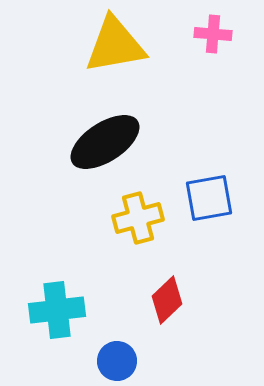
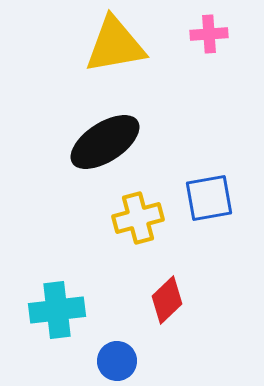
pink cross: moved 4 px left; rotated 9 degrees counterclockwise
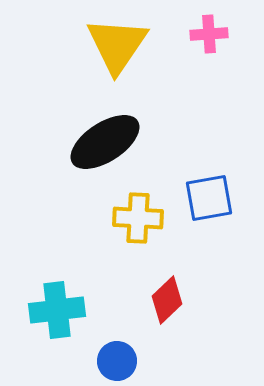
yellow triangle: moved 2 px right; rotated 46 degrees counterclockwise
yellow cross: rotated 18 degrees clockwise
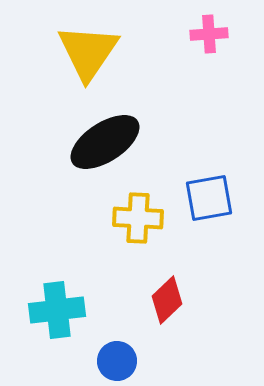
yellow triangle: moved 29 px left, 7 px down
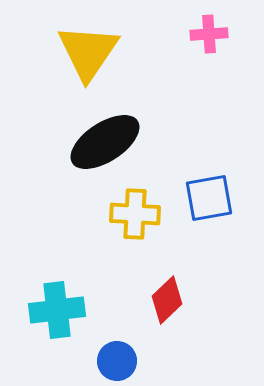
yellow cross: moved 3 px left, 4 px up
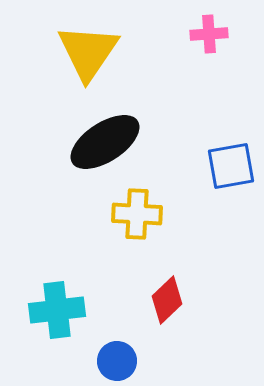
blue square: moved 22 px right, 32 px up
yellow cross: moved 2 px right
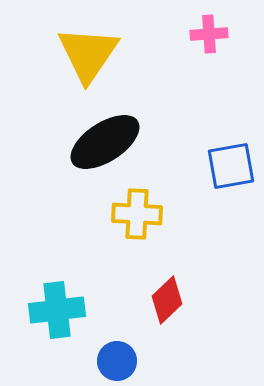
yellow triangle: moved 2 px down
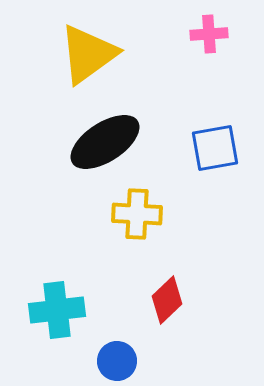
yellow triangle: rotated 20 degrees clockwise
blue square: moved 16 px left, 18 px up
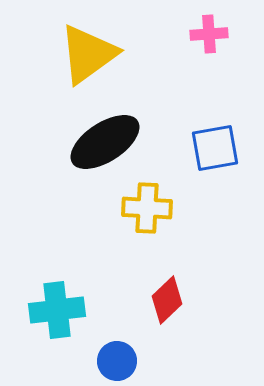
yellow cross: moved 10 px right, 6 px up
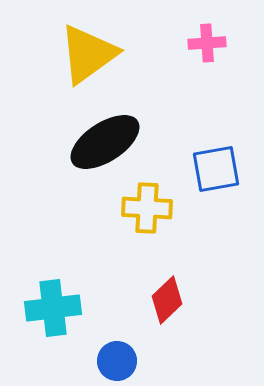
pink cross: moved 2 px left, 9 px down
blue square: moved 1 px right, 21 px down
cyan cross: moved 4 px left, 2 px up
